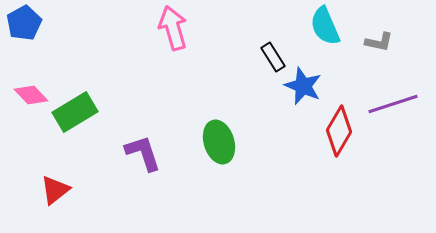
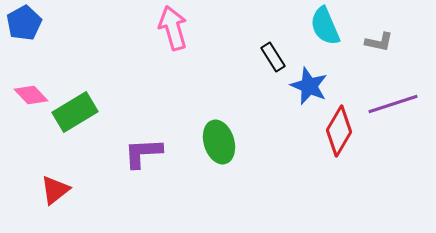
blue star: moved 6 px right
purple L-shape: rotated 75 degrees counterclockwise
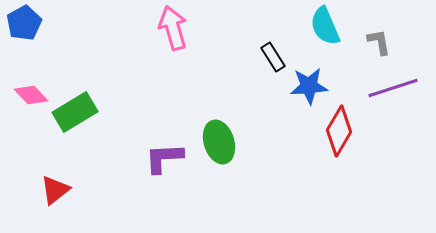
gray L-shape: rotated 112 degrees counterclockwise
blue star: rotated 27 degrees counterclockwise
purple line: moved 16 px up
purple L-shape: moved 21 px right, 5 px down
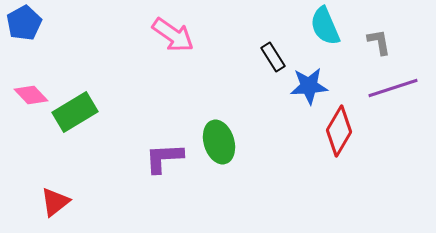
pink arrow: moved 7 px down; rotated 141 degrees clockwise
red triangle: moved 12 px down
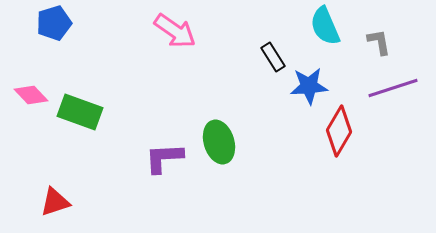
blue pentagon: moved 30 px right; rotated 12 degrees clockwise
pink arrow: moved 2 px right, 4 px up
green rectangle: moved 5 px right; rotated 51 degrees clockwise
red triangle: rotated 20 degrees clockwise
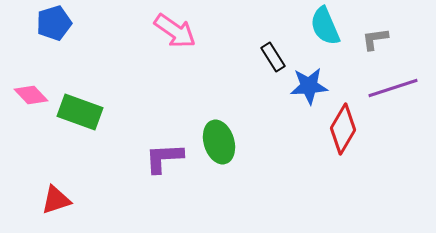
gray L-shape: moved 4 px left, 3 px up; rotated 88 degrees counterclockwise
red diamond: moved 4 px right, 2 px up
red triangle: moved 1 px right, 2 px up
